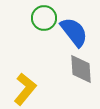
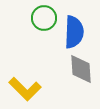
blue semicircle: rotated 40 degrees clockwise
yellow L-shape: rotated 96 degrees clockwise
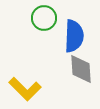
blue semicircle: moved 4 px down
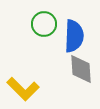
green circle: moved 6 px down
yellow L-shape: moved 2 px left
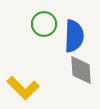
gray diamond: moved 1 px down
yellow L-shape: moved 1 px up
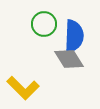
gray diamond: moved 12 px left, 11 px up; rotated 28 degrees counterclockwise
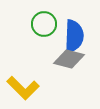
gray diamond: rotated 44 degrees counterclockwise
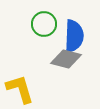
gray diamond: moved 3 px left
yellow L-shape: moved 3 px left, 1 px down; rotated 152 degrees counterclockwise
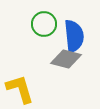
blue semicircle: rotated 8 degrees counterclockwise
